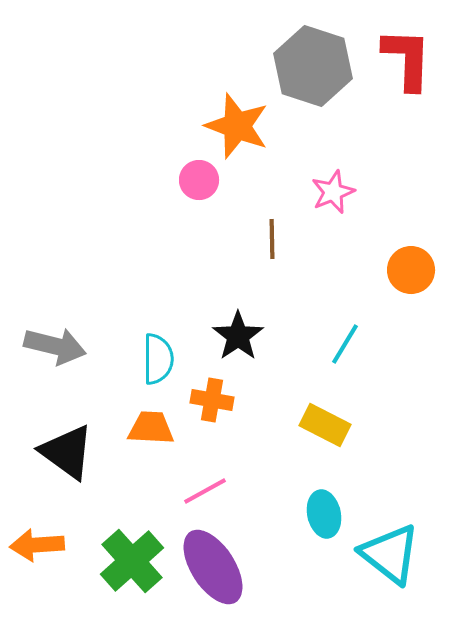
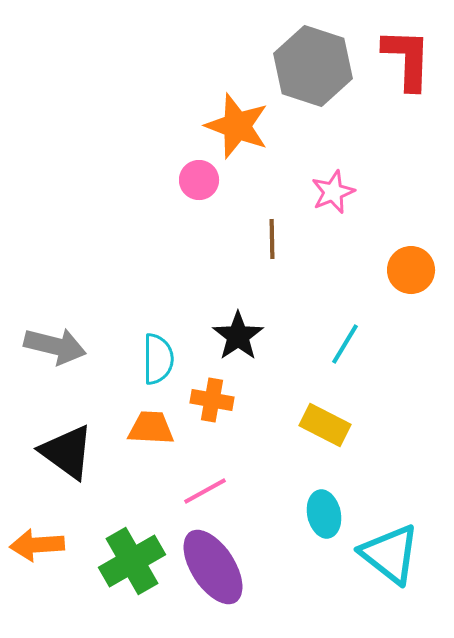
green cross: rotated 12 degrees clockwise
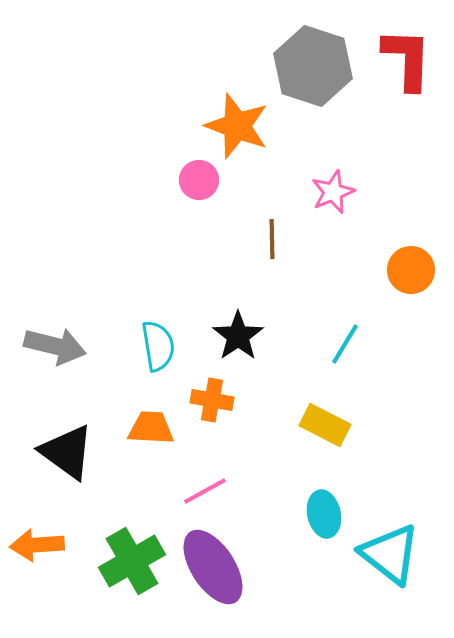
cyan semicircle: moved 13 px up; rotated 9 degrees counterclockwise
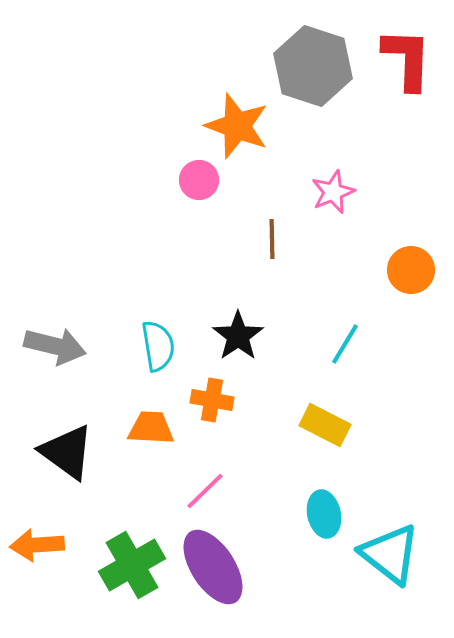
pink line: rotated 15 degrees counterclockwise
green cross: moved 4 px down
